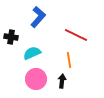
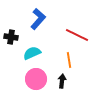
blue L-shape: moved 2 px down
red line: moved 1 px right
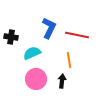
blue L-shape: moved 11 px right, 9 px down; rotated 15 degrees counterclockwise
red line: rotated 15 degrees counterclockwise
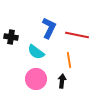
cyan semicircle: moved 4 px right, 1 px up; rotated 120 degrees counterclockwise
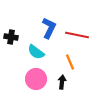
orange line: moved 1 px right, 2 px down; rotated 14 degrees counterclockwise
black arrow: moved 1 px down
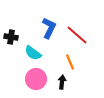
red line: rotated 30 degrees clockwise
cyan semicircle: moved 3 px left, 1 px down
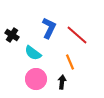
black cross: moved 1 px right, 2 px up; rotated 24 degrees clockwise
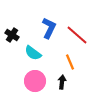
pink circle: moved 1 px left, 2 px down
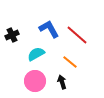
blue L-shape: moved 1 px down; rotated 55 degrees counterclockwise
black cross: rotated 32 degrees clockwise
cyan semicircle: moved 3 px right, 1 px down; rotated 114 degrees clockwise
orange line: rotated 28 degrees counterclockwise
black arrow: rotated 24 degrees counterclockwise
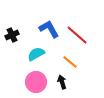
pink circle: moved 1 px right, 1 px down
